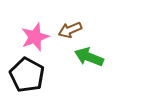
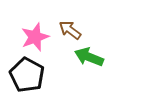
brown arrow: rotated 60 degrees clockwise
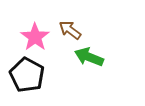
pink star: rotated 16 degrees counterclockwise
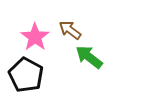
green arrow: rotated 16 degrees clockwise
black pentagon: moved 1 px left
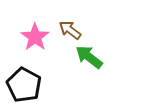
black pentagon: moved 2 px left, 10 px down
